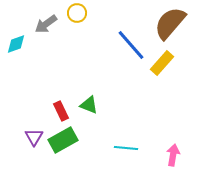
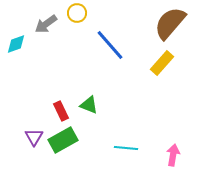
blue line: moved 21 px left
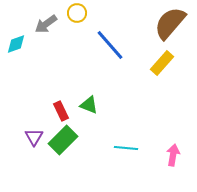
green rectangle: rotated 16 degrees counterclockwise
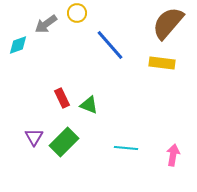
brown semicircle: moved 2 px left
cyan diamond: moved 2 px right, 1 px down
yellow rectangle: rotated 55 degrees clockwise
red rectangle: moved 1 px right, 13 px up
green rectangle: moved 1 px right, 2 px down
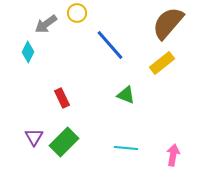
cyan diamond: moved 10 px right, 7 px down; rotated 45 degrees counterclockwise
yellow rectangle: rotated 45 degrees counterclockwise
green triangle: moved 37 px right, 10 px up
